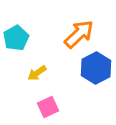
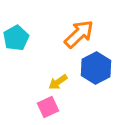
yellow arrow: moved 21 px right, 9 px down
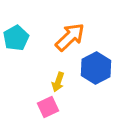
orange arrow: moved 9 px left, 3 px down
yellow arrow: rotated 36 degrees counterclockwise
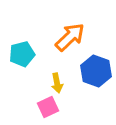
cyan pentagon: moved 6 px right, 16 px down; rotated 15 degrees clockwise
blue hexagon: moved 3 px down; rotated 12 degrees counterclockwise
yellow arrow: moved 1 px left, 1 px down; rotated 30 degrees counterclockwise
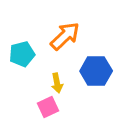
orange arrow: moved 5 px left, 1 px up
blue hexagon: rotated 20 degrees counterclockwise
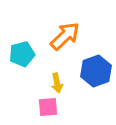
blue hexagon: rotated 20 degrees counterclockwise
pink square: rotated 20 degrees clockwise
